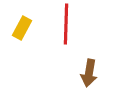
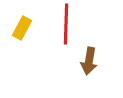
brown arrow: moved 12 px up
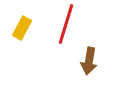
red line: rotated 15 degrees clockwise
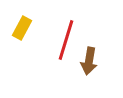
red line: moved 16 px down
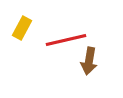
red line: rotated 60 degrees clockwise
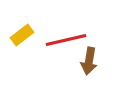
yellow rectangle: moved 7 px down; rotated 25 degrees clockwise
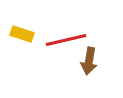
yellow rectangle: moved 1 px up; rotated 55 degrees clockwise
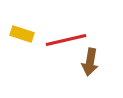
brown arrow: moved 1 px right, 1 px down
